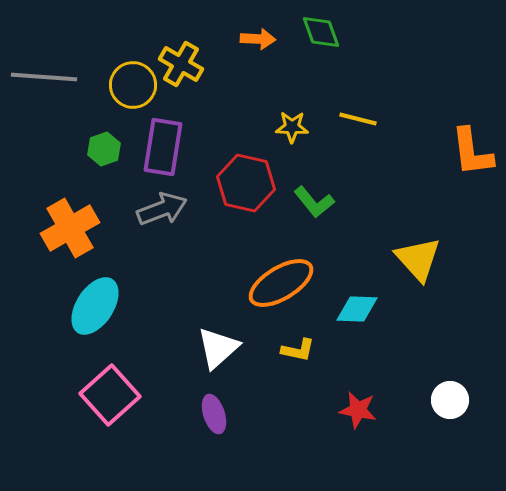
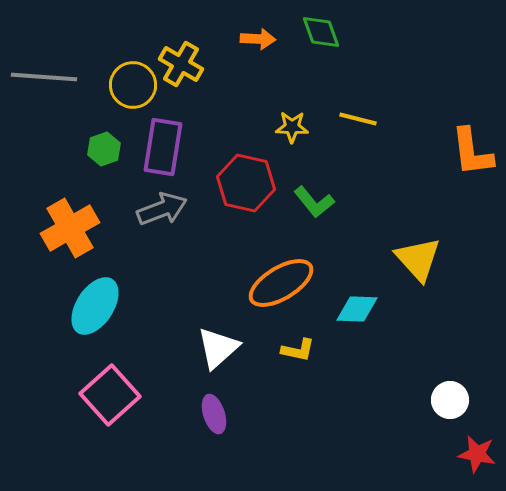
red star: moved 119 px right, 44 px down
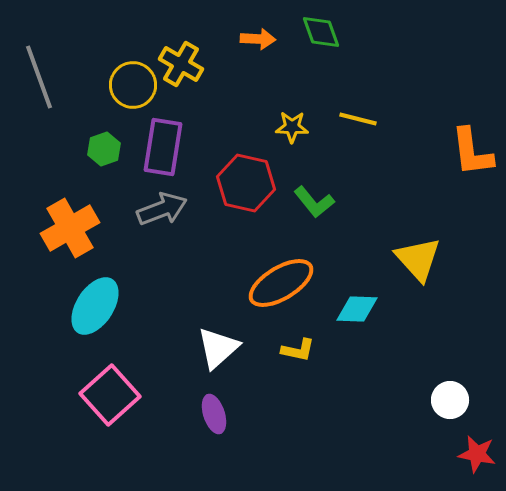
gray line: moved 5 px left; rotated 66 degrees clockwise
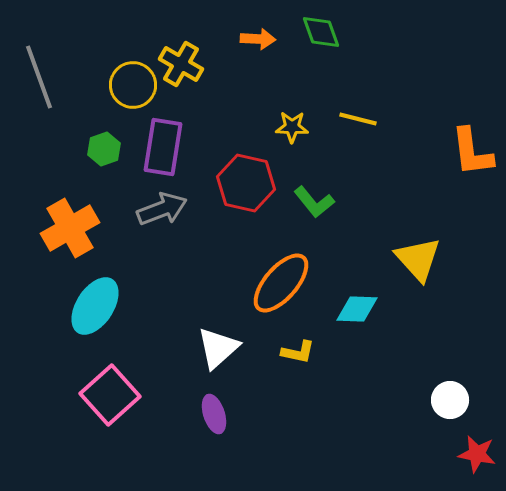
orange ellipse: rotated 18 degrees counterclockwise
yellow L-shape: moved 2 px down
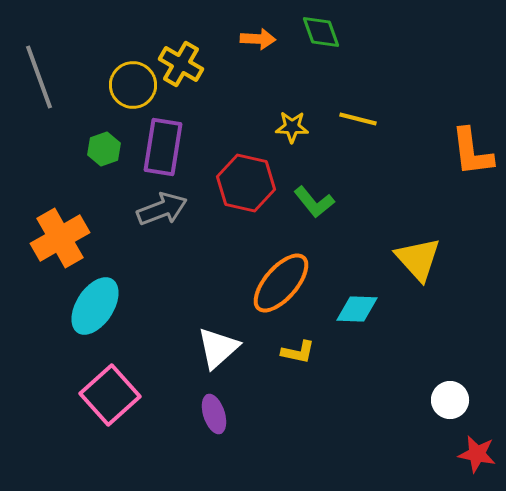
orange cross: moved 10 px left, 10 px down
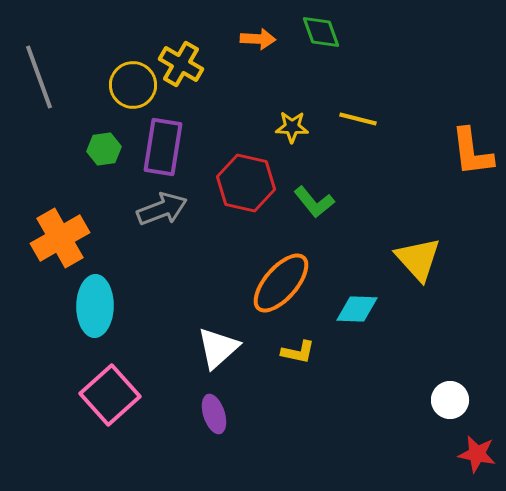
green hexagon: rotated 12 degrees clockwise
cyan ellipse: rotated 32 degrees counterclockwise
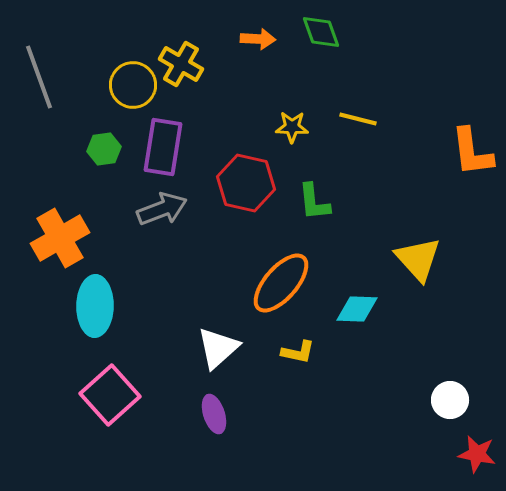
green L-shape: rotated 33 degrees clockwise
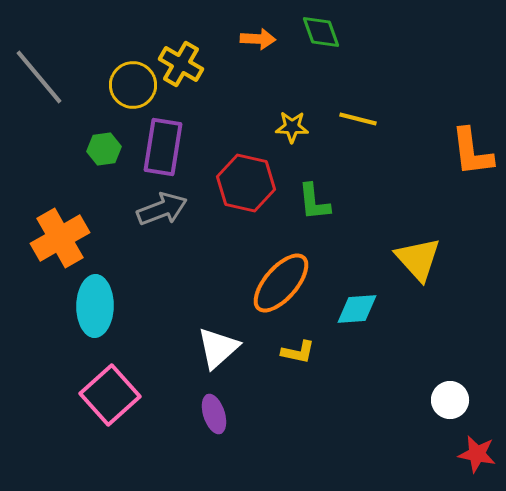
gray line: rotated 20 degrees counterclockwise
cyan diamond: rotated 6 degrees counterclockwise
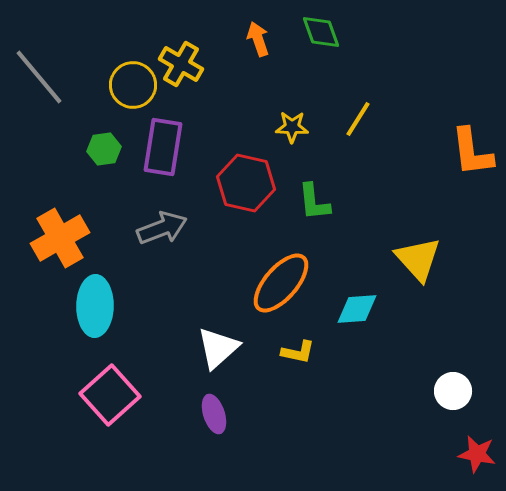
orange arrow: rotated 112 degrees counterclockwise
yellow line: rotated 72 degrees counterclockwise
gray arrow: moved 19 px down
white circle: moved 3 px right, 9 px up
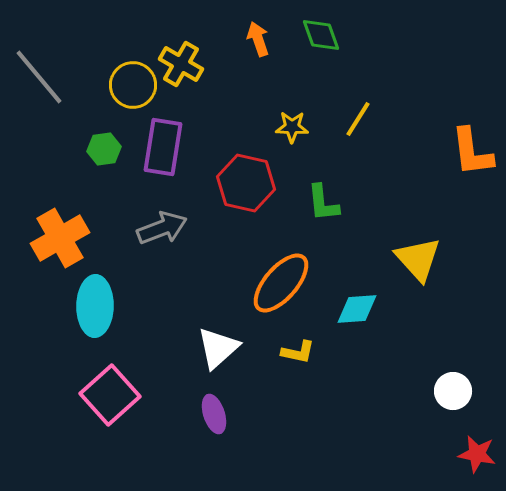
green diamond: moved 3 px down
green L-shape: moved 9 px right, 1 px down
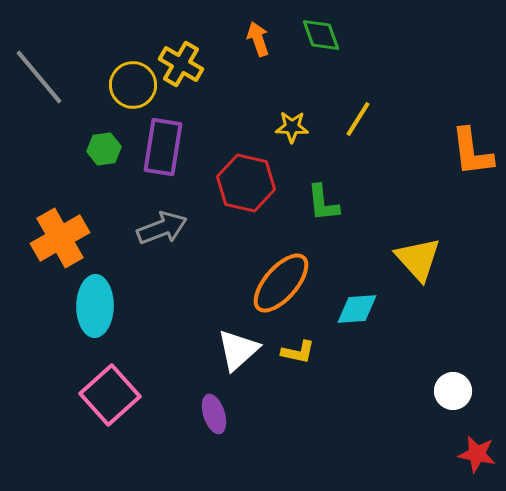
white triangle: moved 20 px right, 2 px down
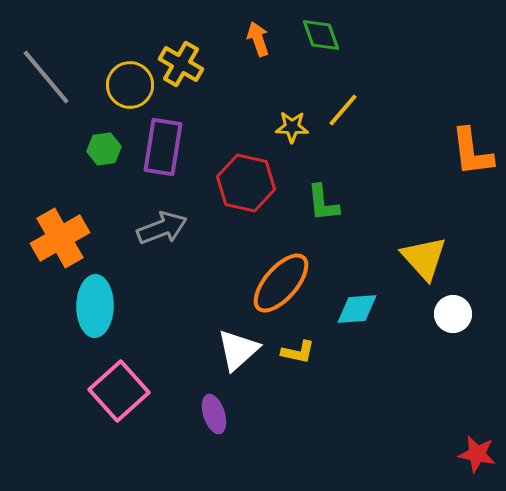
gray line: moved 7 px right
yellow circle: moved 3 px left
yellow line: moved 15 px left, 9 px up; rotated 9 degrees clockwise
yellow triangle: moved 6 px right, 1 px up
white circle: moved 77 px up
pink square: moved 9 px right, 4 px up
